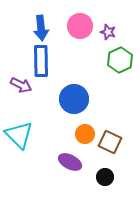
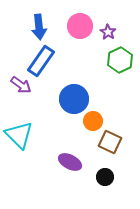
blue arrow: moved 2 px left, 1 px up
purple star: rotated 14 degrees clockwise
blue rectangle: rotated 36 degrees clockwise
purple arrow: rotated 10 degrees clockwise
orange circle: moved 8 px right, 13 px up
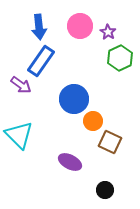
green hexagon: moved 2 px up
black circle: moved 13 px down
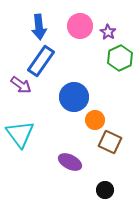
blue circle: moved 2 px up
orange circle: moved 2 px right, 1 px up
cyan triangle: moved 1 px right, 1 px up; rotated 8 degrees clockwise
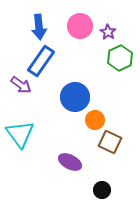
blue circle: moved 1 px right
black circle: moved 3 px left
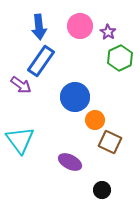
cyan triangle: moved 6 px down
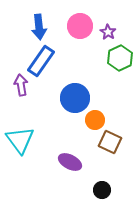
purple arrow: rotated 135 degrees counterclockwise
blue circle: moved 1 px down
